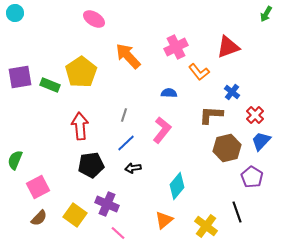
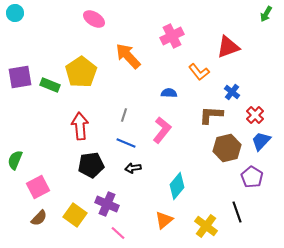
pink cross: moved 4 px left, 11 px up
blue line: rotated 66 degrees clockwise
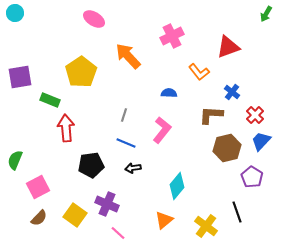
green rectangle: moved 15 px down
red arrow: moved 14 px left, 2 px down
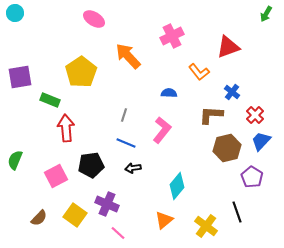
pink square: moved 18 px right, 11 px up
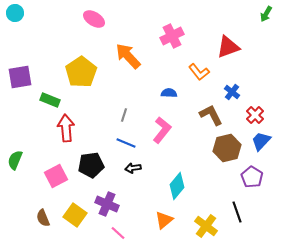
brown L-shape: rotated 60 degrees clockwise
brown semicircle: moved 4 px right; rotated 114 degrees clockwise
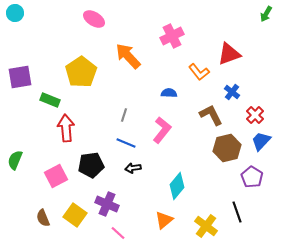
red triangle: moved 1 px right, 7 px down
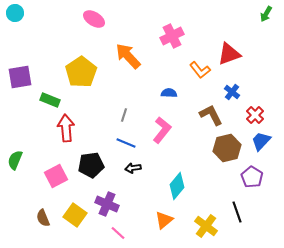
orange L-shape: moved 1 px right, 2 px up
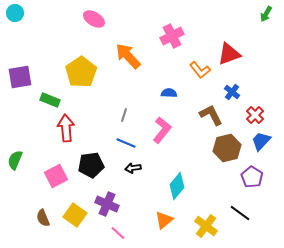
black line: moved 3 px right, 1 px down; rotated 35 degrees counterclockwise
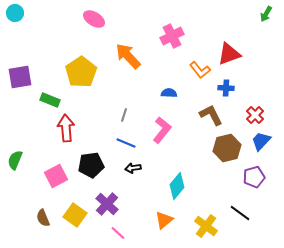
blue cross: moved 6 px left, 4 px up; rotated 35 degrees counterclockwise
purple pentagon: moved 2 px right; rotated 25 degrees clockwise
purple cross: rotated 20 degrees clockwise
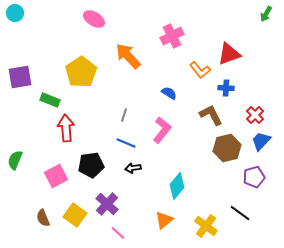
blue semicircle: rotated 28 degrees clockwise
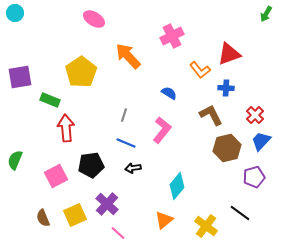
yellow square: rotated 30 degrees clockwise
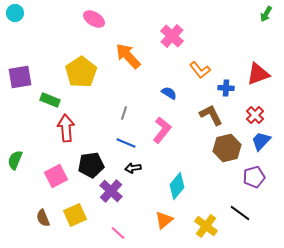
pink cross: rotated 20 degrees counterclockwise
red triangle: moved 29 px right, 20 px down
gray line: moved 2 px up
purple cross: moved 4 px right, 13 px up
